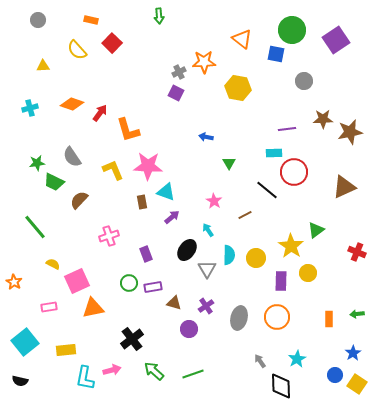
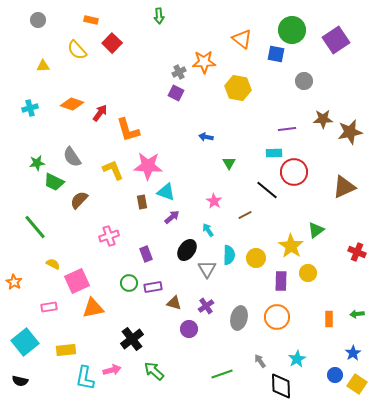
green line at (193, 374): moved 29 px right
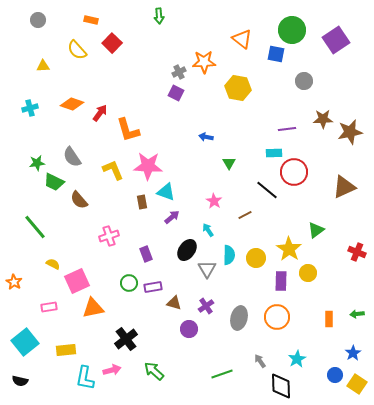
brown semicircle at (79, 200): rotated 84 degrees counterclockwise
yellow star at (291, 246): moved 2 px left, 3 px down
black cross at (132, 339): moved 6 px left
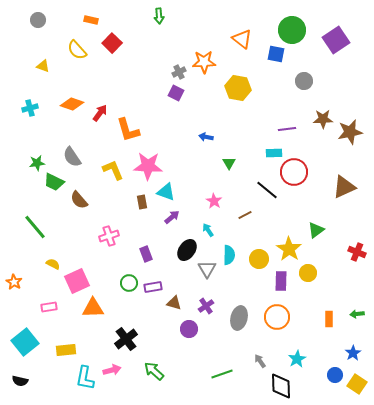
yellow triangle at (43, 66): rotated 24 degrees clockwise
yellow circle at (256, 258): moved 3 px right, 1 px down
orange triangle at (93, 308): rotated 10 degrees clockwise
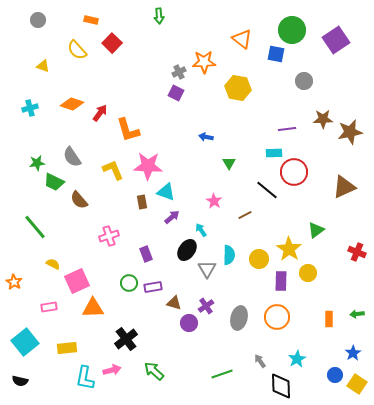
cyan arrow at (208, 230): moved 7 px left
purple circle at (189, 329): moved 6 px up
yellow rectangle at (66, 350): moved 1 px right, 2 px up
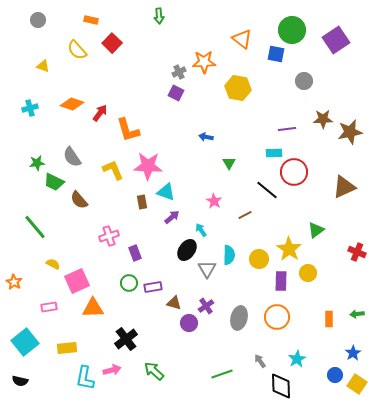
purple rectangle at (146, 254): moved 11 px left, 1 px up
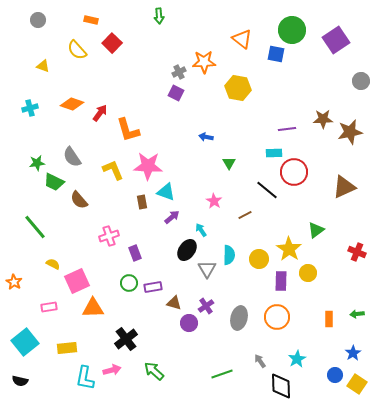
gray circle at (304, 81): moved 57 px right
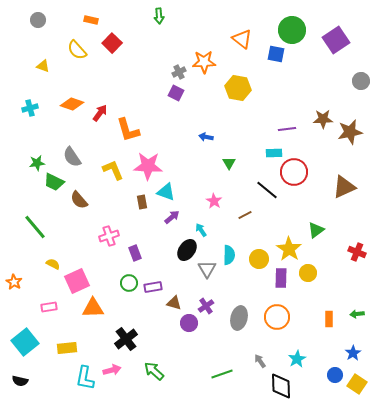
purple rectangle at (281, 281): moved 3 px up
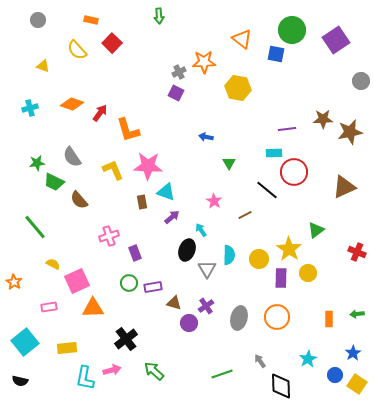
black ellipse at (187, 250): rotated 15 degrees counterclockwise
cyan star at (297, 359): moved 11 px right
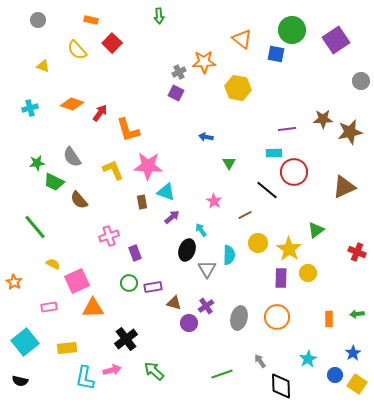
yellow circle at (259, 259): moved 1 px left, 16 px up
